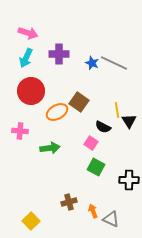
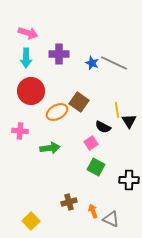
cyan arrow: rotated 24 degrees counterclockwise
pink square: rotated 24 degrees clockwise
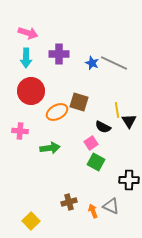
brown square: rotated 18 degrees counterclockwise
green square: moved 5 px up
gray triangle: moved 13 px up
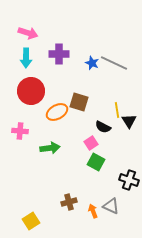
black cross: rotated 18 degrees clockwise
yellow square: rotated 12 degrees clockwise
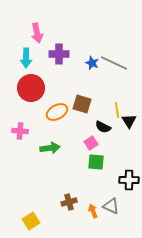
pink arrow: moved 9 px right; rotated 60 degrees clockwise
red circle: moved 3 px up
brown square: moved 3 px right, 2 px down
green square: rotated 24 degrees counterclockwise
black cross: rotated 18 degrees counterclockwise
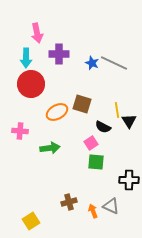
red circle: moved 4 px up
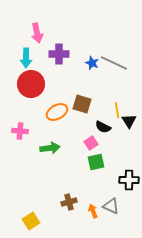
green square: rotated 18 degrees counterclockwise
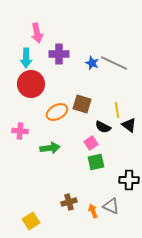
black triangle: moved 4 px down; rotated 21 degrees counterclockwise
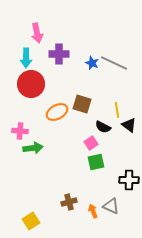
green arrow: moved 17 px left
